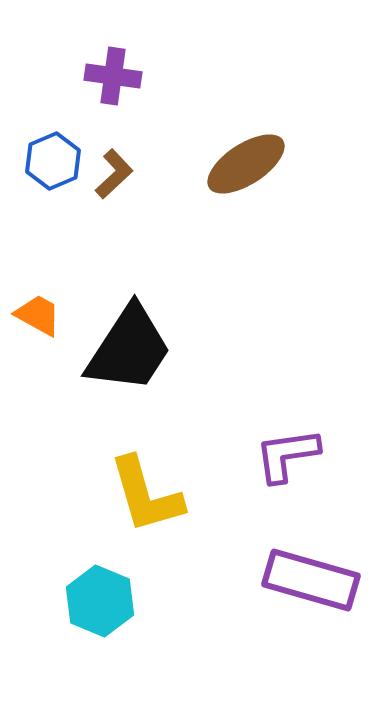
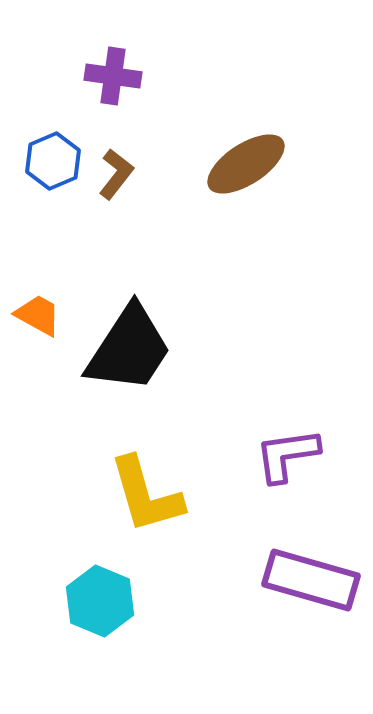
brown L-shape: moved 2 px right; rotated 9 degrees counterclockwise
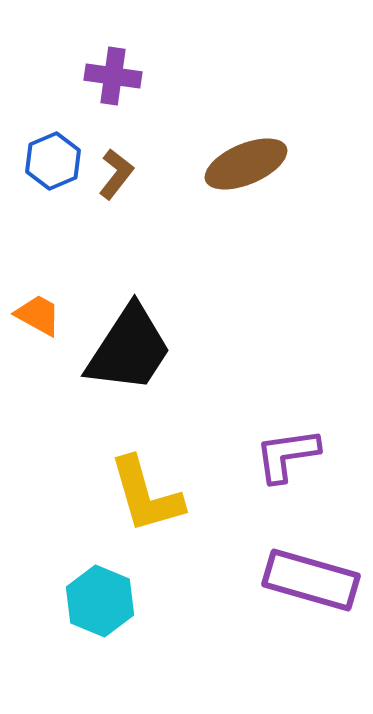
brown ellipse: rotated 10 degrees clockwise
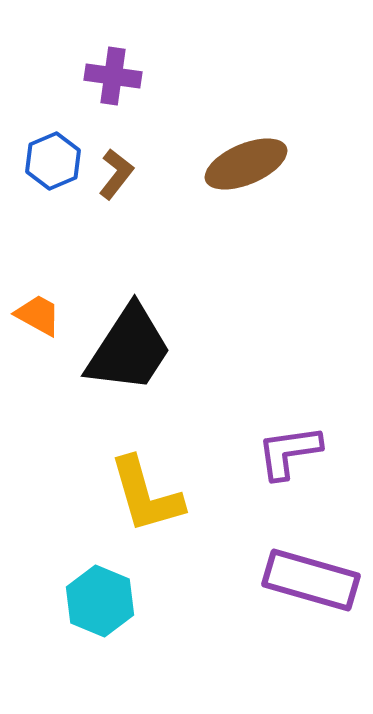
purple L-shape: moved 2 px right, 3 px up
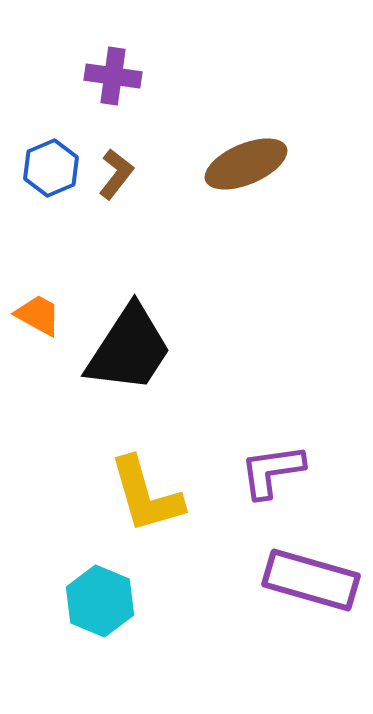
blue hexagon: moved 2 px left, 7 px down
purple L-shape: moved 17 px left, 19 px down
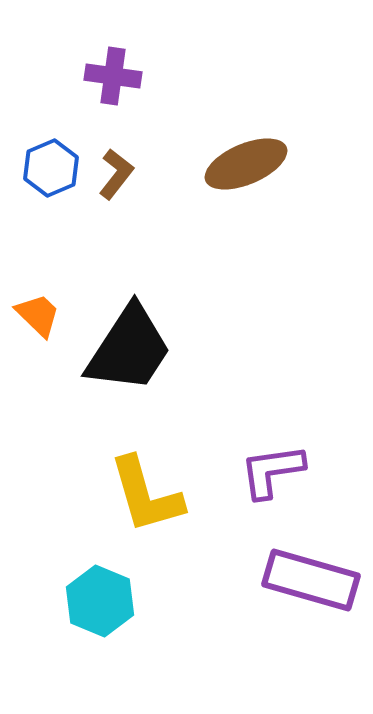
orange trapezoid: rotated 15 degrees clockwise
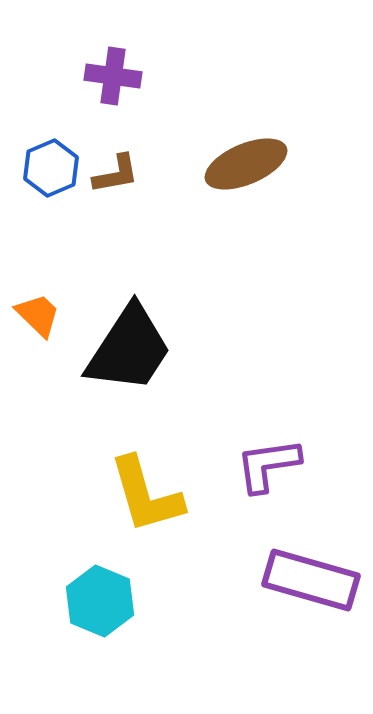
brown L-shape: rotated 42 degrees clockwise
purple L-shape: moved 4 px left, 6 px up
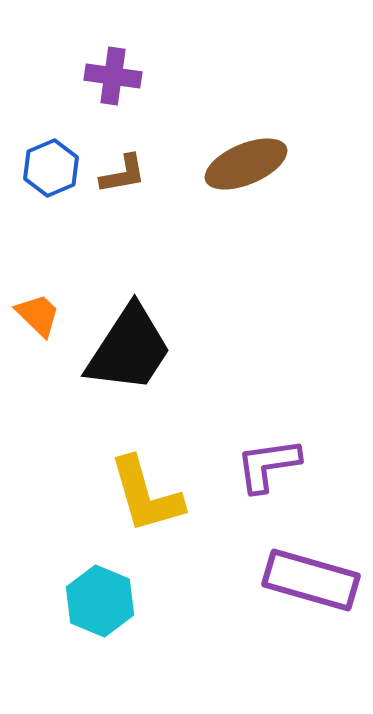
brown L-shape: moved 7 px right
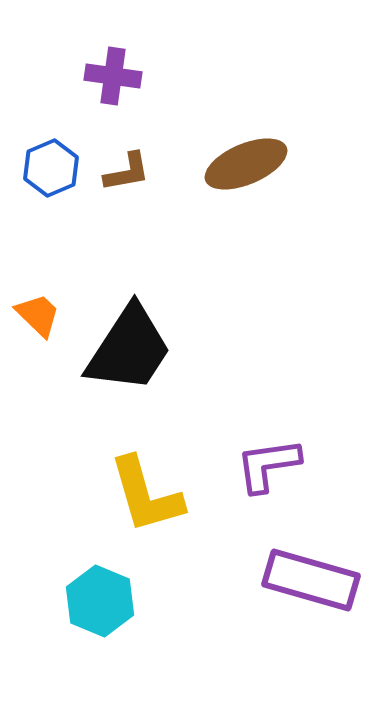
brown L-shape: moved 4 px right, 2 px up
